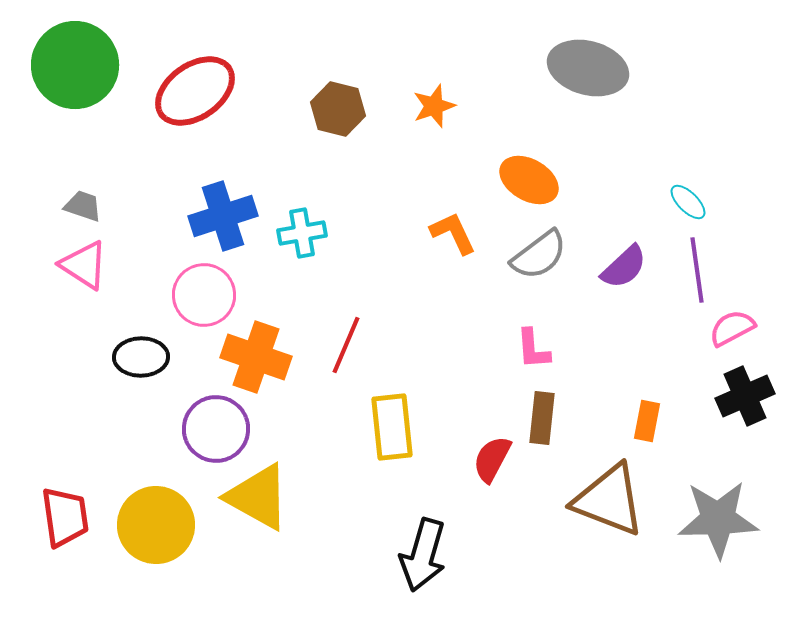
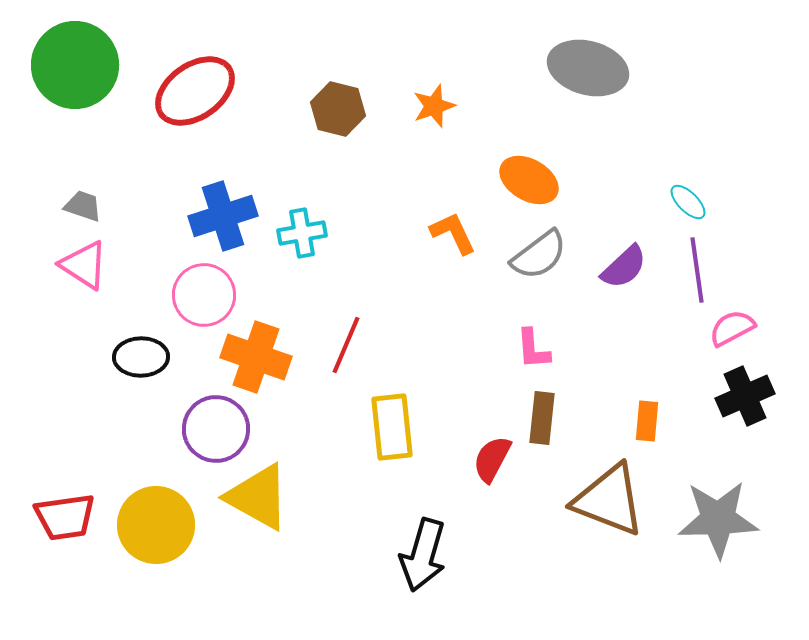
orange rectangle: rotated 6 degrees counterclockwise
red trapezoid: rotated 90 degrees clockwise
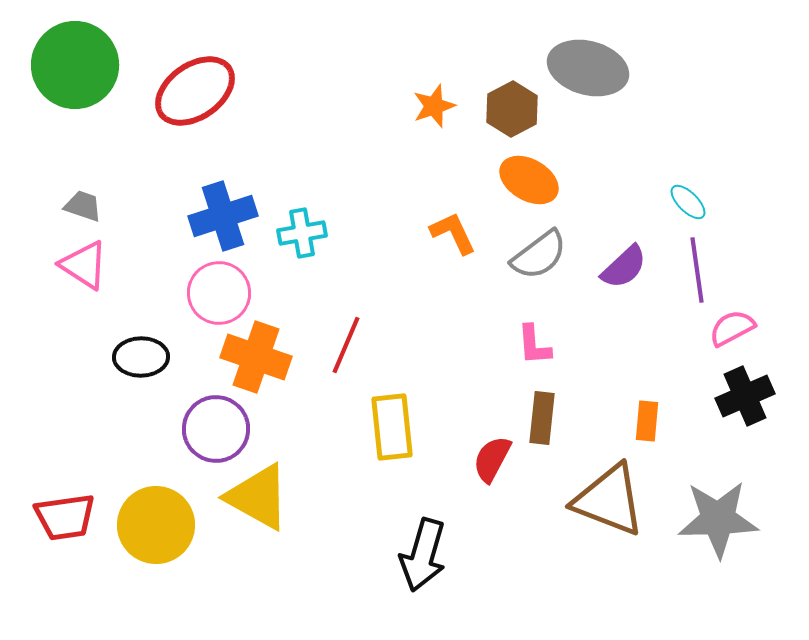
brown hexagon: moved 174 px right; rotated 18 degrees clockwise
pink circle: moved 15 px right, 2 px up
pink L-shape: moved 1 px right, 4 px up
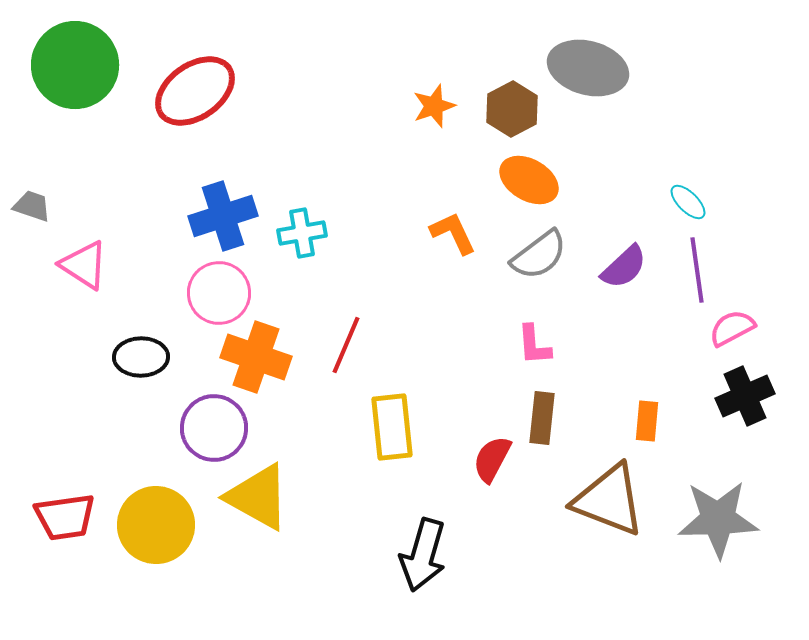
gray trapezoid: moved 51 px left
purple circle: moved 2 px left, 1 px up
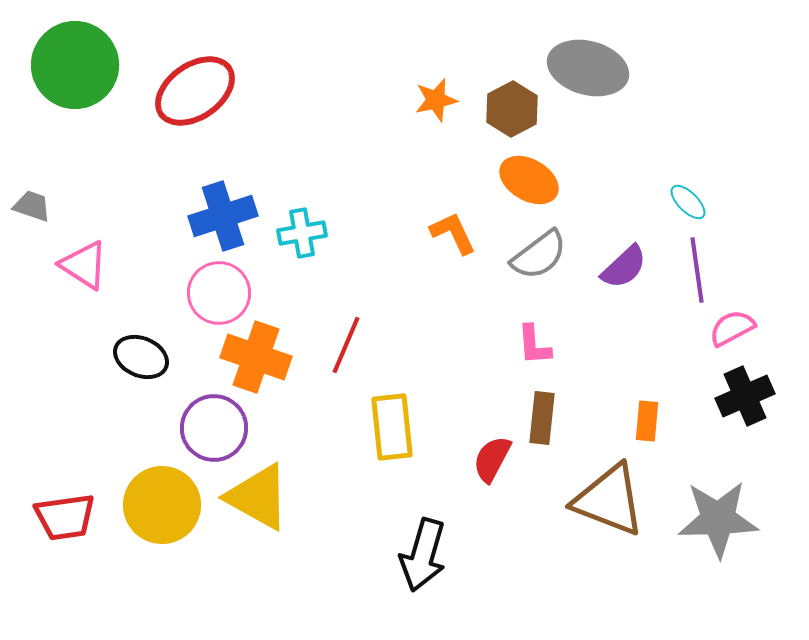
orange star: moved 2 px right, 6 px up; rotated 6 degrees clockwise
black ellipse: rotated 24 degrees clockwise
yellow circle: moved 6 px right, 20 px up
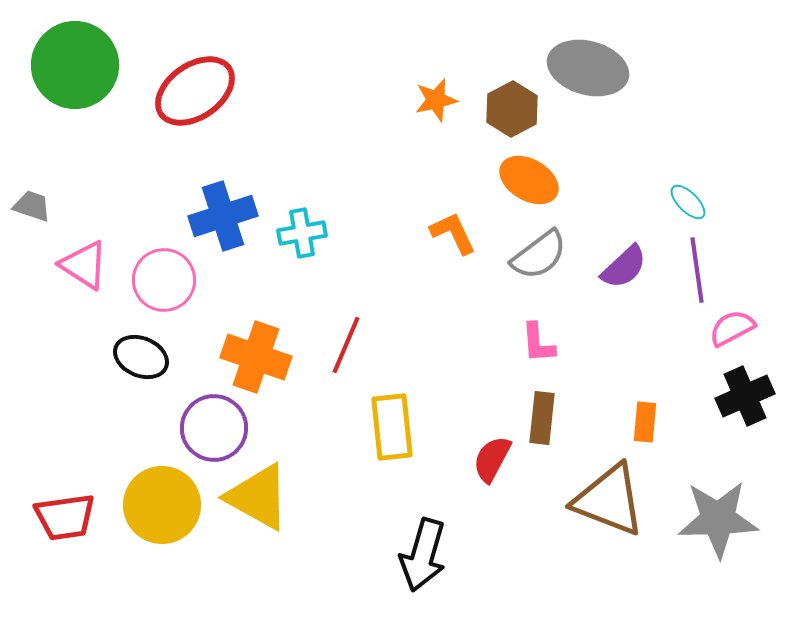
pink circle: moved 55 px left, 13 px up
pink L-shape: moved 4 px right, 2 px up
orange rectangle: moved 2 px left, 1 px down
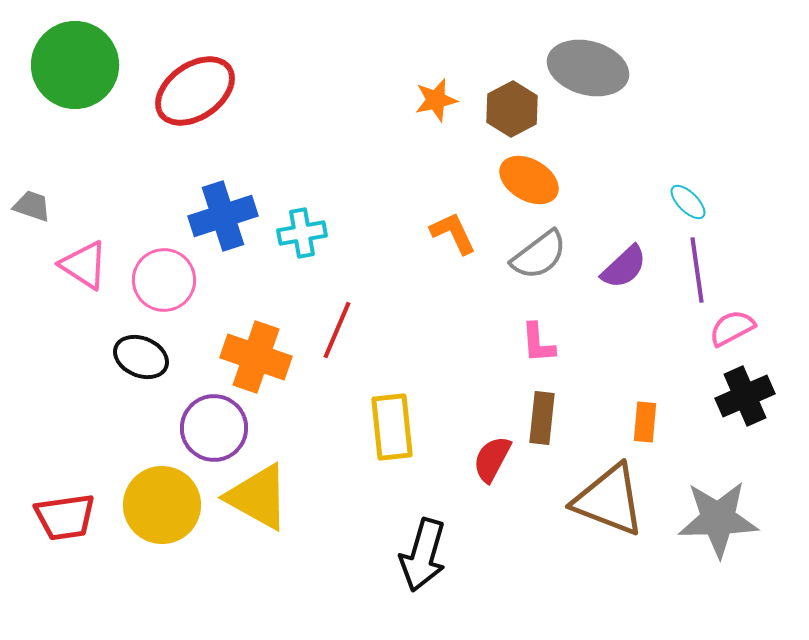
red line: moved 9 px left, 15 px up
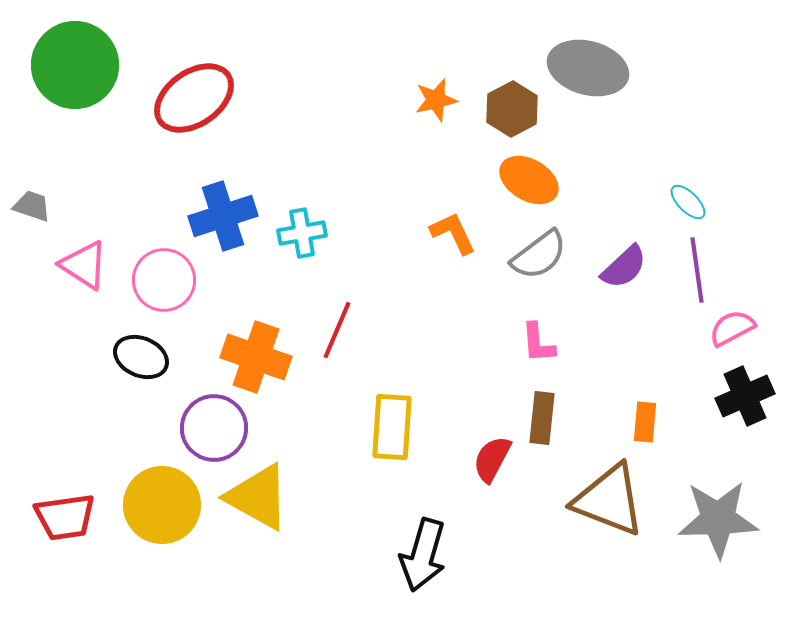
red ellipse: moved 1 px left, 7 px down
yellow rectangle: rotated 10 degrees clockwise
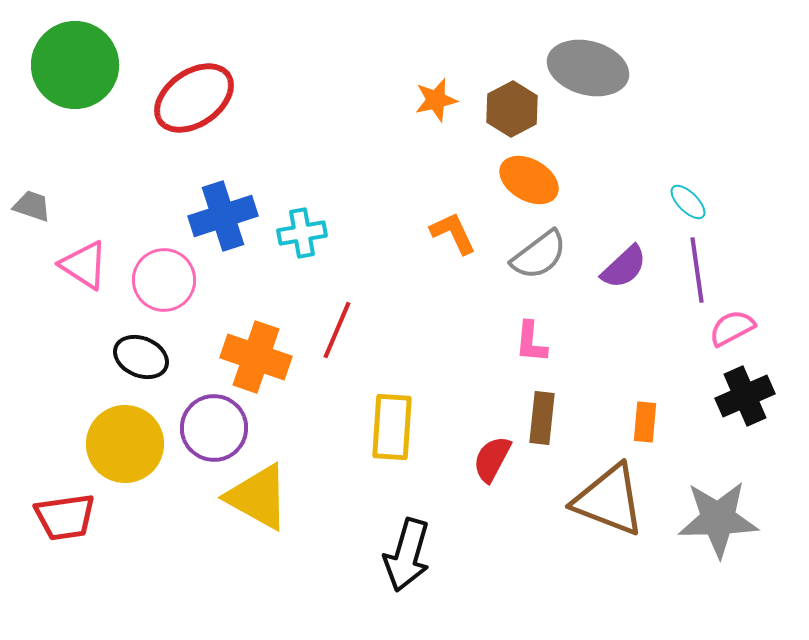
pink L-shape: moved 7 px left, 1 px up; rotated 9 degrees clockwise
yellow circle: moved 37 px left, 61 px up
black arrow: moved 16 px left
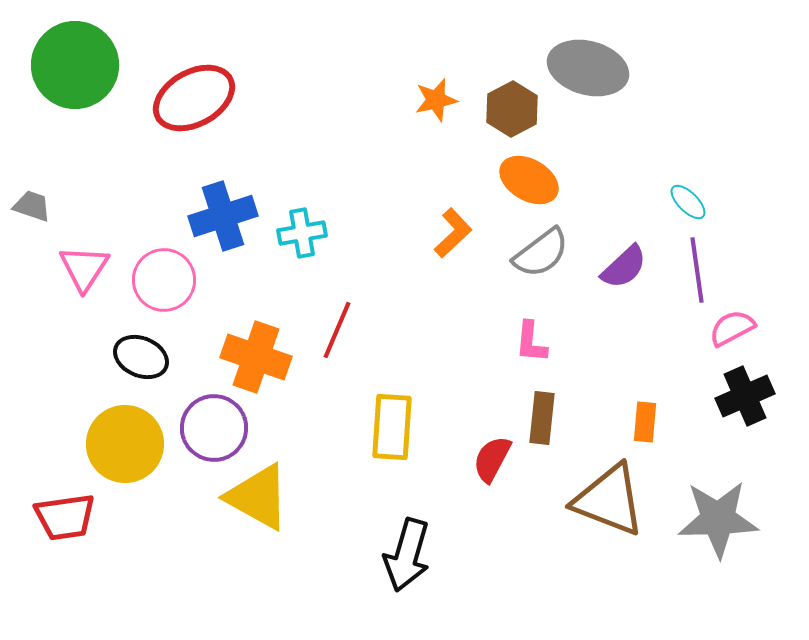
red ellipse: rotated 6 degrees clockwise
orange L-shape: rotated 72 degrees clockwise
gray semicircle: moved 2 px right, 2 px up
pink triangle: moved 3 px down; rotated 30 degrees clockwise
